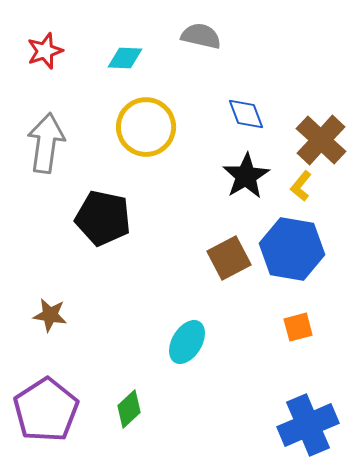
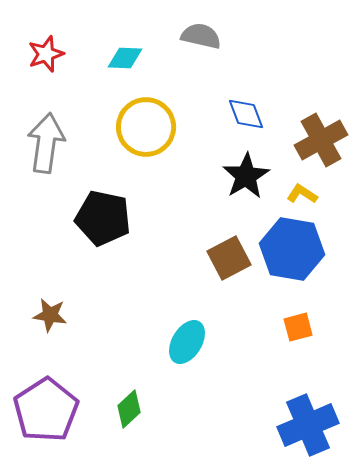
red star: moved 1 px right, 3 px down
brown cross: rotated 18 degrees clockwise
yellow L-shape: moved 1 px right, 8 px down; rotated 84 degrees clockwise
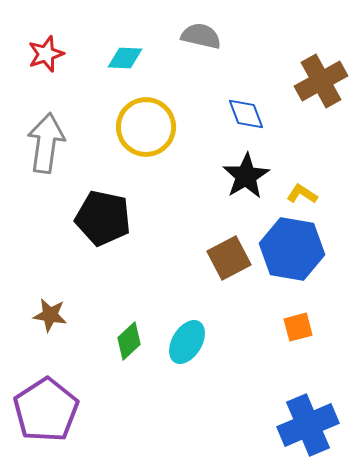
brown cross: moved 59 px up
green diamond: moved 68 px up
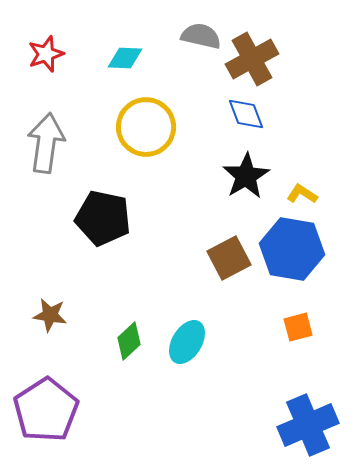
brown cross: moved 69 px left, 22 px up
